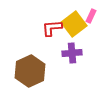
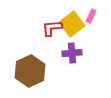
yellow square: moved 2 px left
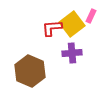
brown hexagon: rotated 12 degrees counterclockwise
